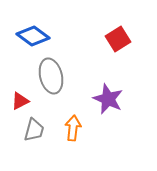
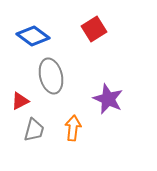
red square: moved 24 px left, 10 px up
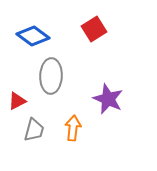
gray ellipse: rotated 16 degrees clockwise
red triangle: moved 3 px left
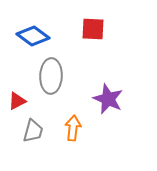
red square: moved 1 px left; rotated 35 degrees clockwise
gray trapezoid: moved 1 px left, 1 px down
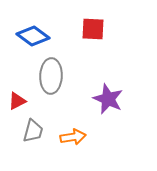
orange arrow: moved 9 px down; rotated 75 degrees clockwise
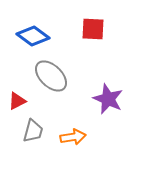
gray ellipse: rotated 48 degrees counterclockwise
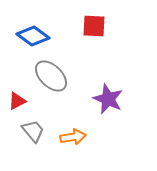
red square: moved 1 px right, 3 px up
gray trapezoid: rotated 55 degrees counterclockwise
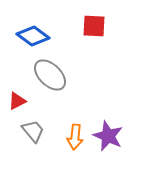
gray ellipse: moved 1 px left, 1 px up
purple star: moved 37 px down
orange arrow: moved 2 px right; rotated 105 degrees clockwise
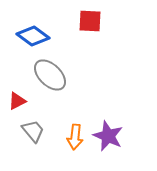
red square: moved 4 px left, 5 px up
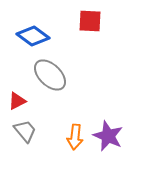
gray trapezoid: moved 8 px left
